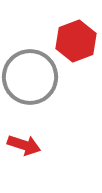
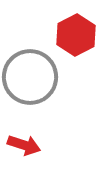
red hexagon: moved 6 px up; rotated 6 degrees counterclockwise
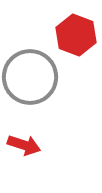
red hexagon: rotated 12 degrees counterclockwise
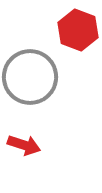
red hexagon: moved 2 px right, 5 px up
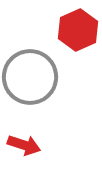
red hexagon: rotated 15 degrees clockwise
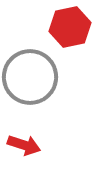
red hexagon: moved 8 px left, 3 px up; rotated 12 degrees clockwise
